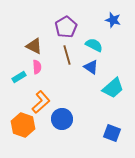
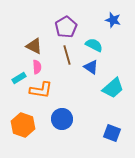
cyan rectangle: moved 1 px down
orange L-shape: moved 12 px up; rotated 50 degrees clockwise
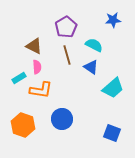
blue star: rotated 21 degrees counterclockwise
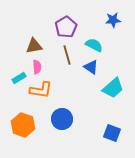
brown triangle: rotated 36 degrees counterclockwise
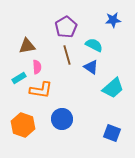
brown triangle: moved 7 px left
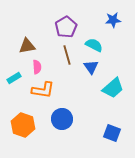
blue triangle: rotated 21 degrees clockwise
cyan rectangle: moved 5 px left
orange L-shape: moved 2 px right
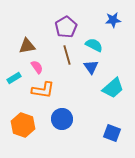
pink semicircle: rotated 32 degrees counterclockwise
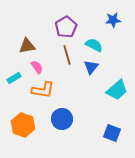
blue triangle: rotated 14 degrees clockwise
cyan trapezoid: moved 4 px right, 2 px down
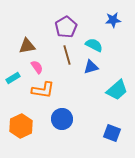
blue triangle: rotated 35 degrees clockwise
cyan rectangle: moved 1 px left
orange hexagon: moved 2 px left, 1 px down; rotated 15 degrees clockwise
